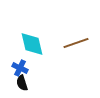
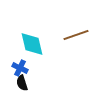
brown line: moved 8 px up
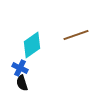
cyan diamond: moved 1 px down; rotated 68 degrees clockwise
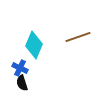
brown line: moved 2 px right, 2 px down
cyan diamond: moved 2 px right; rotated 32 degrees counterclockwise
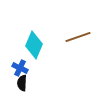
black semicircle: rotated 21 degrees clockwise
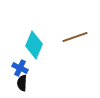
brown line: moved 3 px left
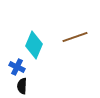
blue cross: moved 3 px left, 1 px up
black semicircle: moved 3 px down
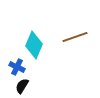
black semicircle: rotated 28 degrees clockwise
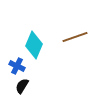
blue cross: moved 1 px up
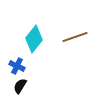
cyan diamond: moved 6 px up; rotated 16 degrees clockwise
black semicircle: moved 2 px left
